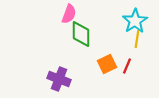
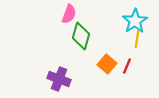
green diamond: moved 2 px down; rotated 16 degrees clockwise
orange square: rotated 24 degrees counterclockwise
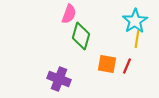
orange square: rotated 30 degrees counterclockwise
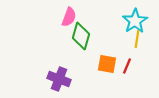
pink semicircle: moved 3 px down
